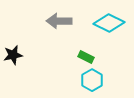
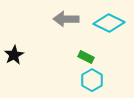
gray arrow: moved 7 px right, 2 px up
black star: moved 1 px right; rotated 18 degrees counterclockwise
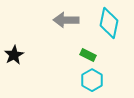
gray arrow: moved 1 px down
cyan diamond: rotated 76 degrees clockwise
green rectangle: moved 2 px right, 2 px up
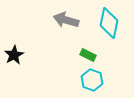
gray arrow: rotated 15 degrees clockwise
cyan hexagon: rotated 10 degrees counterclockwise
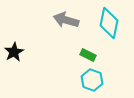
black star: moved 3 px up
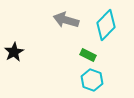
cyan diamond: moved 3 px left, 2 px down; rotated 32 degrees clockwise
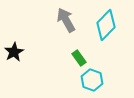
gray arrow: rotated 45 degrees clockwise
green rectangle: moved 9 px left, 3 px down; rotated 28 degrees clockwise
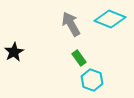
gray arrow: moved 5 px right, 4 px down
cyan diamond: moved 4 px right, 6 px up; rotated 68 degrees clockwise
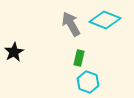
cyan diamond: moved 5 px left, 1 px down
green rectangle: rotated 49 degrees clockwise
cyan hexagon: moved 4 px left, 2 px down
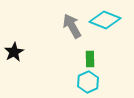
gray arrow: moved 1 px right, 2 px down
green rectangle: moved 11 px right, 1 px down; rotated 14 degrees counterclockwise
cyan hexagon: rotated 15 degrees clockwise
